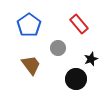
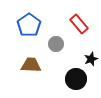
gray circle: moved 2 px left, 4 px up
brown trapezoid: rotated 50 degrees counterclockwise
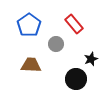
red rectangle: moved 5 px left
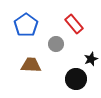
blue pentagon: moved 3 px left
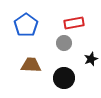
red rectangle: moved 1 px up; rotated 60 degrees counterclockwise
gray circle: moved 8 px right, 1 px up
black circle: moved 12 px left, 1 px up
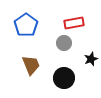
brown trapezoid: rotated 65 degrees clockwise
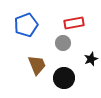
blue pentagon: rotated 15 degrees clockwise
gray circle: moved 1 px left
brown trapezoid: moved 6 px right
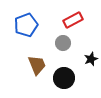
red rectangle: moved 1 px left, 3 px up; rotated 18 degrees counterclockwise
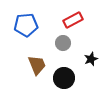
blue pentagon: rotated 15 degrees clockwise
